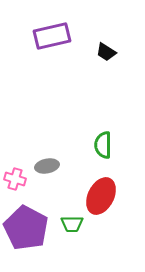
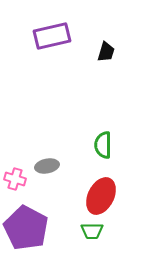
black trapezoid: rotated 105 degrees counterclockwise
green trapezoid: moved 20 px right, 7 px down
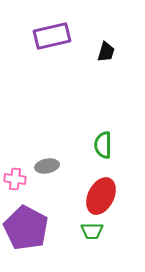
pink cross: rotated 10 degrees counterclockwise
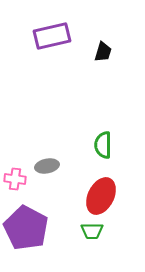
black trapezoid: moved 3 px left
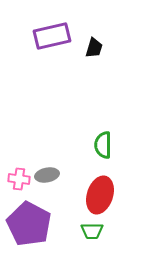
black trapezoid: moved 9 px left, 4 px up
gray ellipse: moved 9 px down
pink cross: moved 4 px right
red ellipse: moved 1 px left, 1 px up; rotated 9 degrees counterclockwise
purple pentagon: moved 3 px right, 4 px up
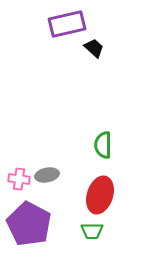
purple rectangle: moved 15 px right, 12 px up
black trapezoid: rotated 65 degrees counterclockwise
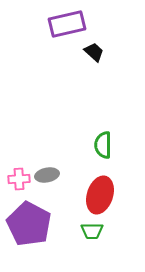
black trapezoid: moved 4 px down
pink cross: rotated 10 degrees counterclockwise
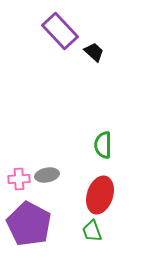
purple rectangle: moved 7 px left, 7 px down; rotated 60 degrees clockwise
green trapezoid: rotated 70 degrees clockwise
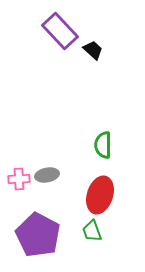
black trapezoid: moved 1 px left, 2 px up
purple pentagon: moved 9 px right, 11 px down
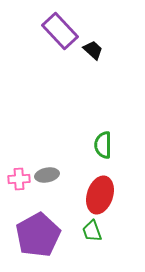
purple pentagon: rotated 15 degrees clockwise
